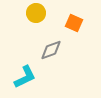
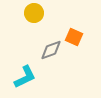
yellow circle: moved 2 px left
orange square: moved 14 px down
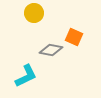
gray diamond: rotated 30 degrees clockwise
cyan L-shape: moved 1 px right, 1 px up
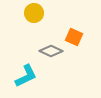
gray diamond: moved 1 px down; rotated 15 degrees clockwise
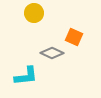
gray diamond: moved 1 px right, 2 px down
cyan L-shape: rotated 20 degrees clockwise
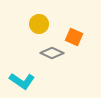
yellow circle: moved 5 px right, 11 px down
cyan L-shape: moved 4 px left, 5 px down; rotated 40 degrees clockwise
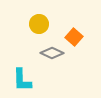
orange square: rotated 18 degrees clockwise
cyan L-shape: moved 1 px up; rotated 55 degrees clockwise
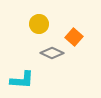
cyan L-shape: rotated 85 degrees counterclockwise
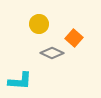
orange square: moved 1 px down
cyan L-shape: moved 2 px left, 1 px down
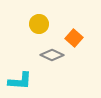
gray diamond: moved 2 px down
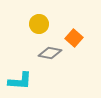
gray diamond: moved 2 px left, 2 px up; rotated 15 degrees counterclockwise
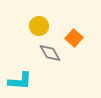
yellow circle: moved 2 px down
gray diamond: rotated 50 degrees clockwise
